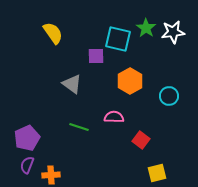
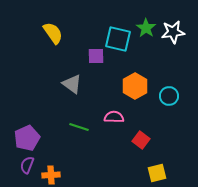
orange hexagon: moved 5 px right, 5 px down
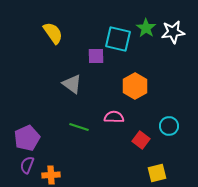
cyan circle: moved 30 px down
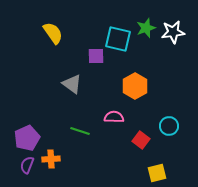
green star: rotated 18 degrees clockwise
green line: moved 1 px right, 4 px down
orange cross: moved 16 px up
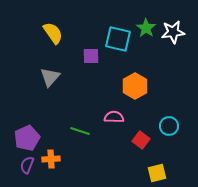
green star: rotated 18 degrees counterclockwise
purple square: moved 5 px left
gray triangle: moved 22 px left, 7 px up; rotated 35 degrees clockwise
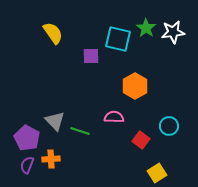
gray triangle: moved 5 px right, 44 px down; rotated 25 degrees counterclockwise
purple pentagon: rotated 20 degrees counterclockwise
yellow square: rotated 18 degrees counterclockwise
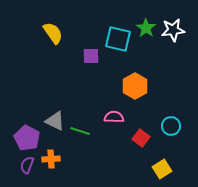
white star: moved 2 px up
gray triangle: rotated 20 degrees counterclockwise
cyan circle: moved 2 px right
red square: moved 2 px up
yellow square: moved 5 px right, 4 px up
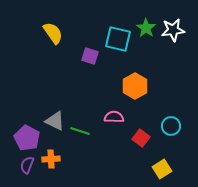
purple square: moved 1 px left; rotated 18 degrees clockwise
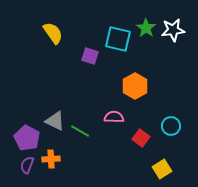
green line: rotated 12 degrees clockwise
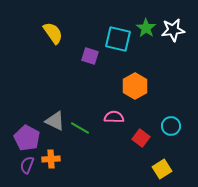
green line: moved 3 px up
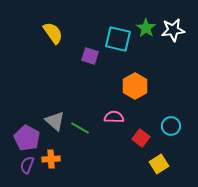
gray triangle: rotated 15 degrees clockwise
yellow square: moved 3 px left, 5 px up
